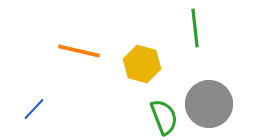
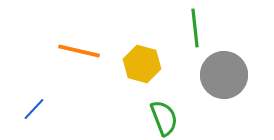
gray circle: moved 15 px right, 29 px up
green semicircle: moved 1 px down
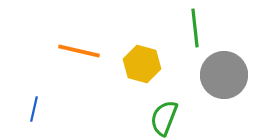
blue line: rotated 30 degrees counterclockwise
green semicircle: rotated 138 degrees counterclockwise
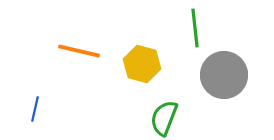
blue line: moved 1 px right
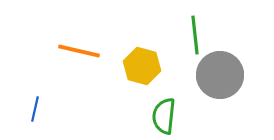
green line: moved 7 px down
yellow hexagon: moved 2 px down
gray circle: moved 4 px left
green semicircle: moved 2 px up; rotated 15 degrees counterclockwise
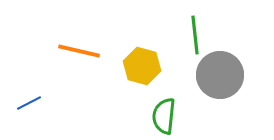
blue line: moved 6 px left, 6 px up; rotated 50 degrees clockwise
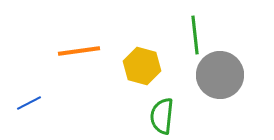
orange line: rotated 21 degrees counterclockwise
green semicircle: moved 2 px left
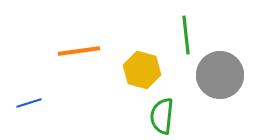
green line: moved 9 px left
yellow hexagon: moved 4 px down
blue line: rotated 10 degrees clockwise
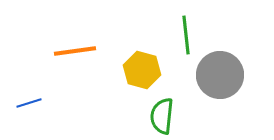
orange line: moved 4 px left
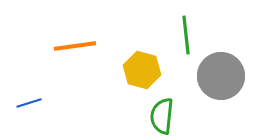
orange line: moved 5 px up
gray circle: moved 1 px right, 1 px down
